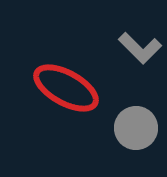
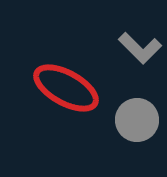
gray circle: moved 1 px right, 8 px up
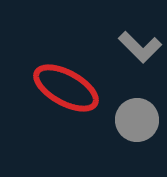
gray L-shape: moved 1 px up
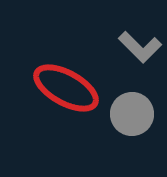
gray circle: moved 5 px left, 6 px up
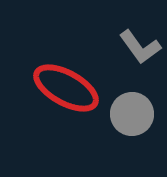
gray L-shape: rotated 9 degrees clockwise
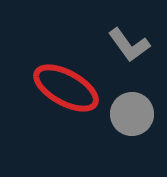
gray L-shape: moved 11 px left, 2 px up
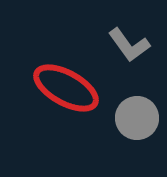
gray circle: moved 5 px right, 4 px down
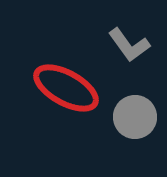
gray circle: moved 2 px left, 1 px up
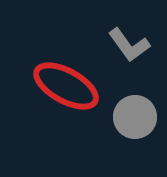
red ellipse: moved 2 px up
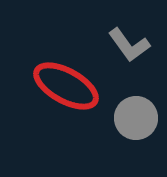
gray circle: moved 1 px right, 1 px down
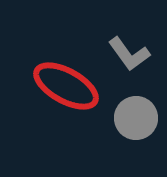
gray L-shape: moved 9 px down
